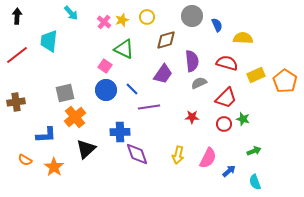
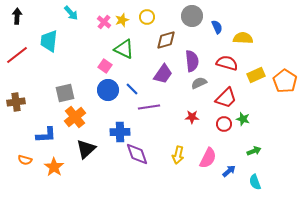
blue semicircle: moved 2 px down
blue circle: moved 2 px right
orange semicircle: rotated 16 degrees counterclockwise
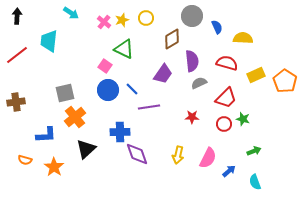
cyan arrow: rotated 14 degrees counterclockwise
yellow circle: moved 1 px left, 1 px down
brown diamond: moved 6 px right, 1 px up; rotated 15 degrees counterclockwise
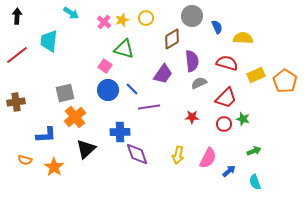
green triangle: rotated 10 degrees counterclockwise
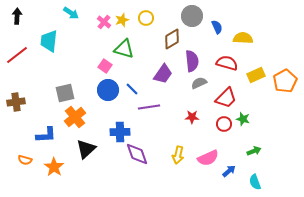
orange pentagon: rotated 10 degrees clockwise
pink semicircle: rotated 40 degrees clockwise
